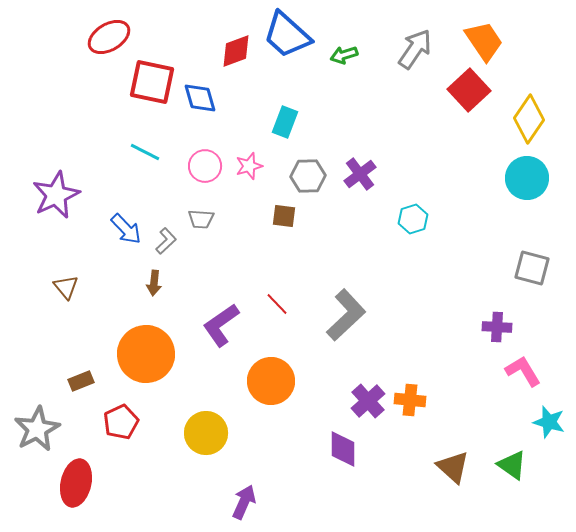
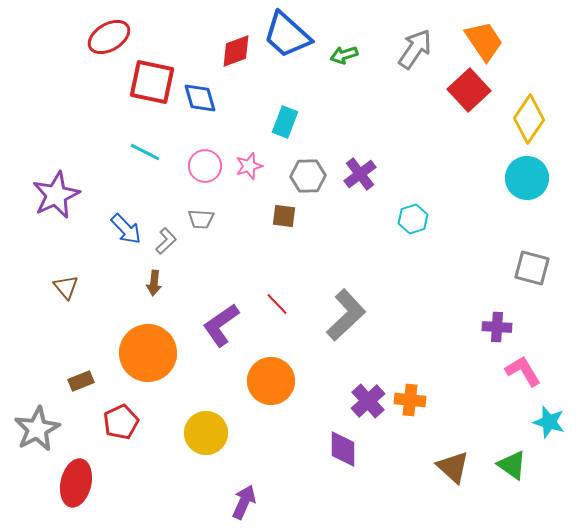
orange circle at (146, 354): moved 2 px right, 1 px up
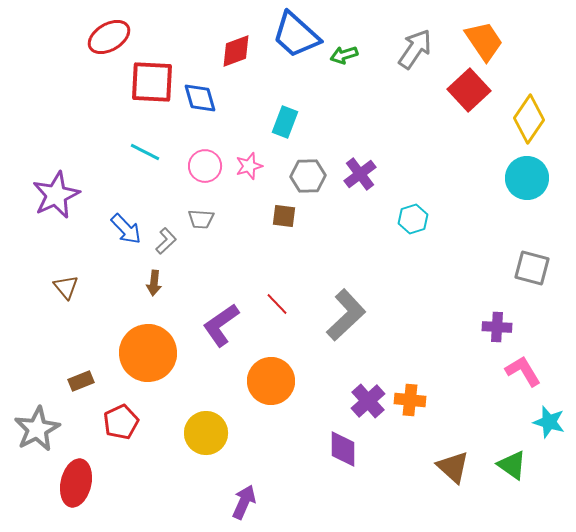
blue trapezoid at (287, 35): moved 9 px right
red square at (152, 82): rotated 9 degrees counterclockwise
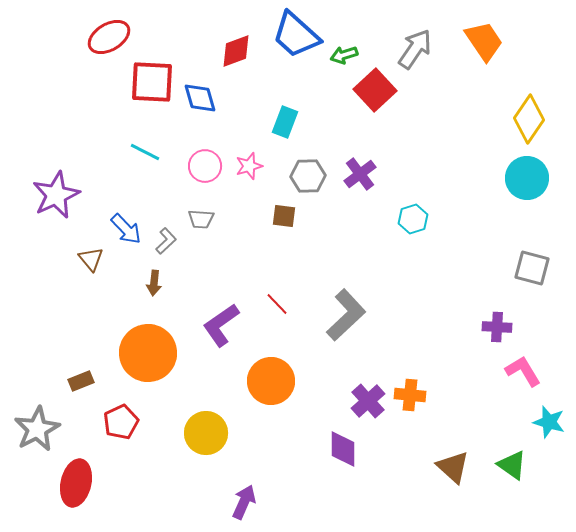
red square at (469, 90): moved 94 px left
brown triangle at (66, 287): moved 25 px right, 28 px up
orange cross at (410, 400): moved 5 px up
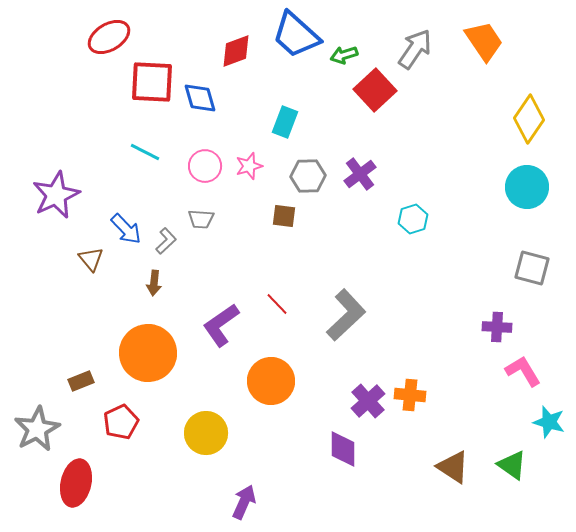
cyan circle at (527, 178): moved 9 px down
brown triangle at (453, 467): rotated 9 degrees counterclockwise
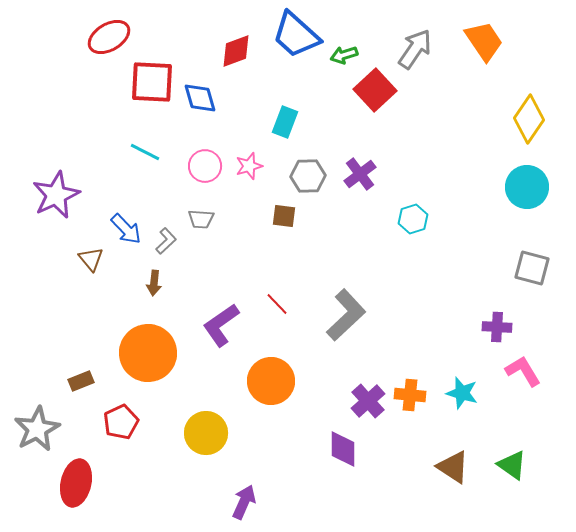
cyan star at (549, 422): moved 87 px left, 29 px up
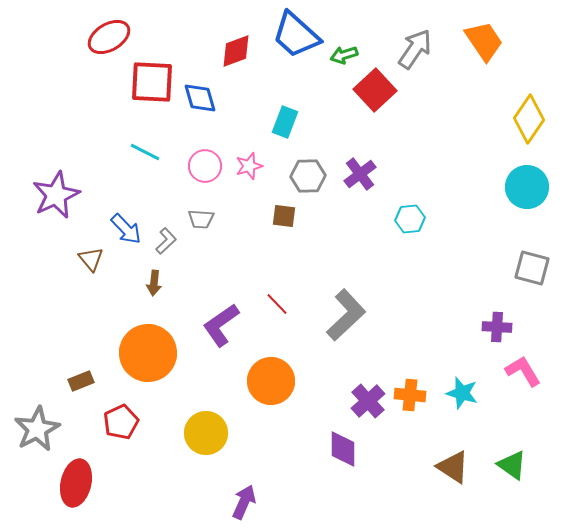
cyan hexagon at (413, 219): moved 3 px left; rotated 12 degrees clockwise
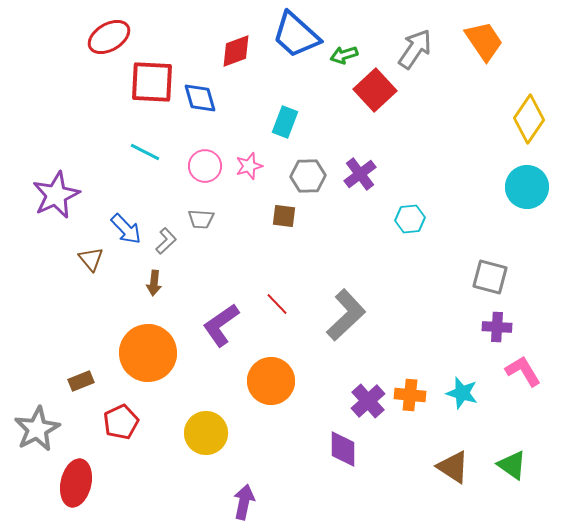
gray square at (532, 268): moved 42 px left, 9 px down
purple arrow at (244, 502): rotated 12 degrees counterclockwise
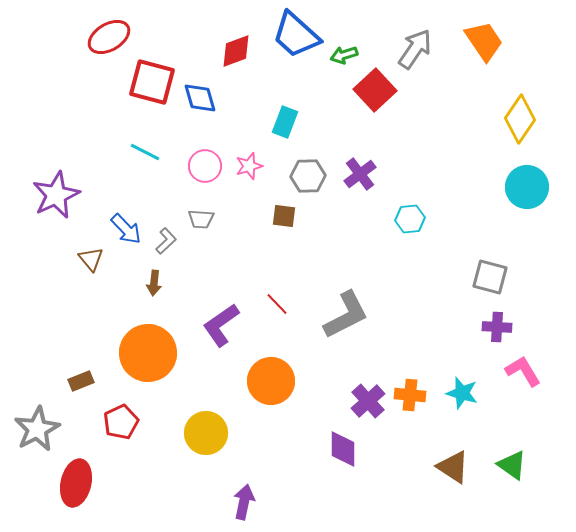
red square at (152, 82): rotated 12 degrees clockwise
yellow diamond at (529, 119): moved 9 px left
gray L-shape at (346, 315): rotated 16 degrees clockwise
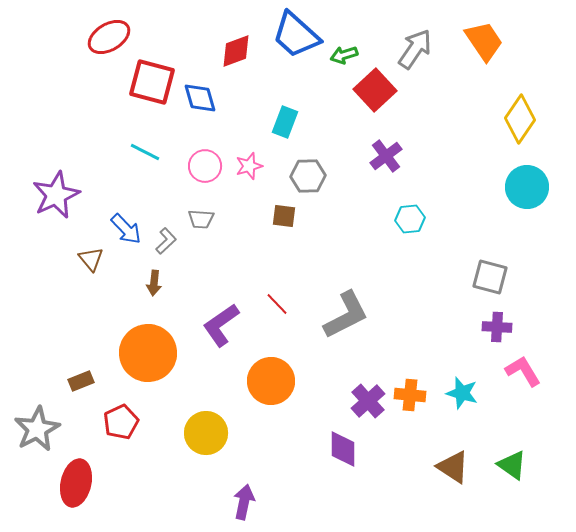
purple cross at (360, 174): moved 26 px right, 18 px up
